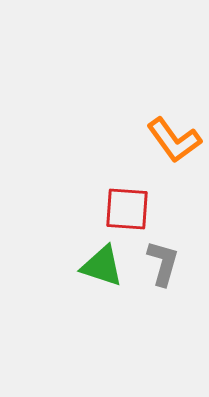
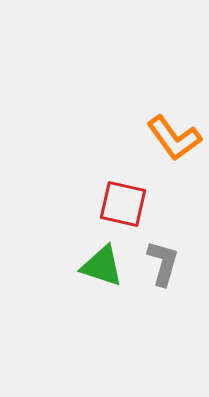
orange L-shape: moved 2 px up
red square: moved 4 px left, 5 px up; rotated 9 degrees clockwise
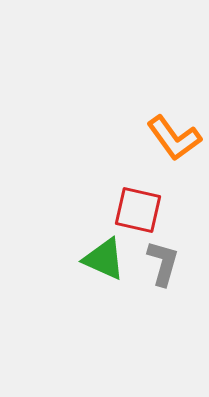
red square: moved 15 px right, 6 px down
green triangle: moved 2 px right, 7 px up; rotated 6 degrees clockwise
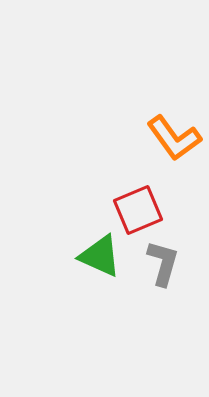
red square: rotated 36 degrees counterclockwise
green triangle: moved 4 px left, 3 px up
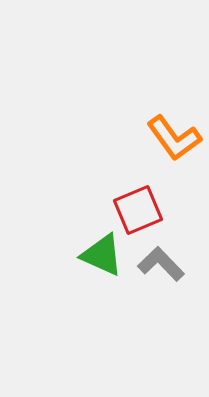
green triangle: moved 2 px right, 1 px up
gray L-shape: moved 2 px left, 1 px down; rotated 60 degrees counterclockwise
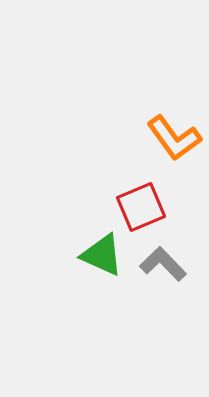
red square: moved 3 px right, 3 px up
gray L-shape: moved 2 px right
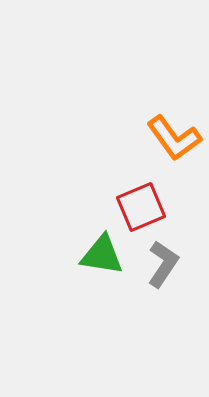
green triangle: rotated 15 degrees counterclockwise
gray L-shape: rotated 78 degrees clockwise
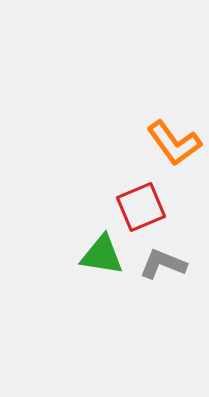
orange L-shape: moved 5 px down
gray L-shape: rotated 102 degrees counterclockwise
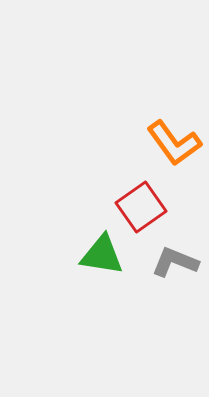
red square: rotated 12 degrees counterclockwise
gray L-shape: moved 12 px right, 2 px up
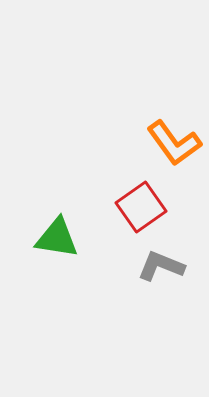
green triangle: moved 45 px left, 17 px up
gray L-shape: moved 14 px left, 4 px down
